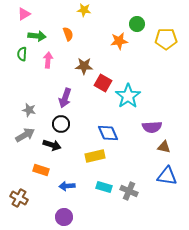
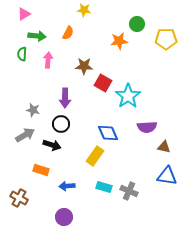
orange semicircle: moved 1 px up; rotated 48 degrees clockwise
purple arrow: rotated 18 degrees counterclockwise
gray star: moved 4 px right
purple semicircle: moved 5 px left
yellow rectangle: rotated 42 degrees counterclockwise
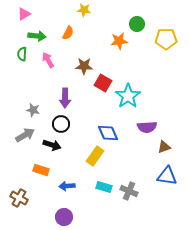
pink arrow: rotated 35 degrees counterclockwise
brown triangle: rotated 32 degrees counterclockwise
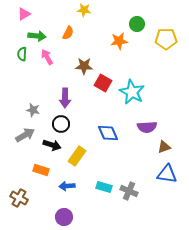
pink arrow: moved 1 px left, 3 px up
cyan star: moved 4 px right, 4 px up; rotated 10 degrees counterclockwise
yellow rectangle: moved 18 px left
blue triangle: moved 2 px up
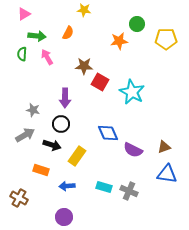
red square: moved 3 px left, 1 px up
purple semicircle: moved 14 px left, 23 px down; rotated 30 degrees clockwise
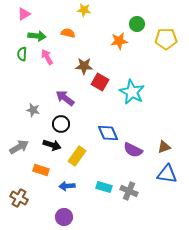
orange semicircle: rotated 104 degrees counterclockwise
purple arrow: rotated 126 degrees clockwise
gray arrow: moved 6 px left, 12 px down
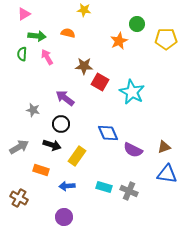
orange star: rotated 18 degrees counterclockwise
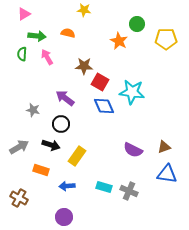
orange star: rotated 18 degrees counterclockwise
cyan star: rotated 20 degrees counterclockwise
blue diamond: moved 4 px left, 27 px up
black arrow: moved 1 px left
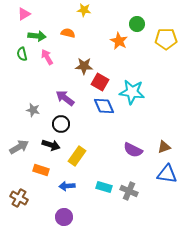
green semicircle: rotated 16 degrees counterclockwise
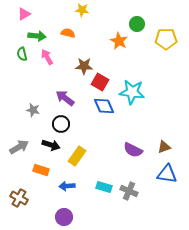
yellow star: moved 2 px left
